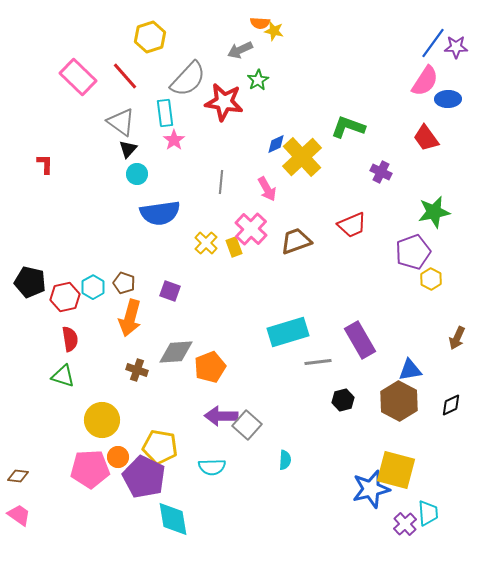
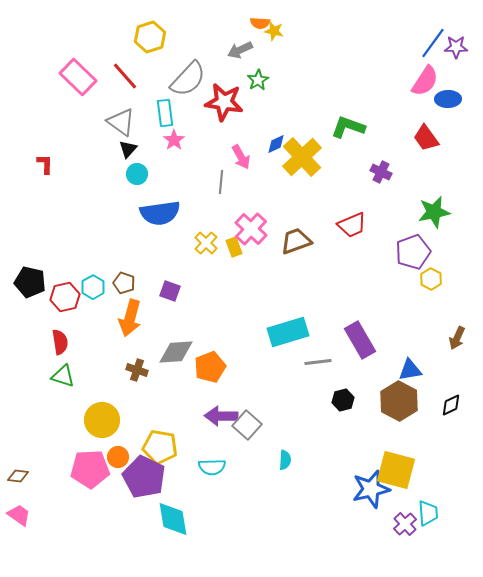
pink arrow at (267, 189): moved 26 px left, 32 px up
red semicircle at (70, 339): moved 10 px left, 3 px down
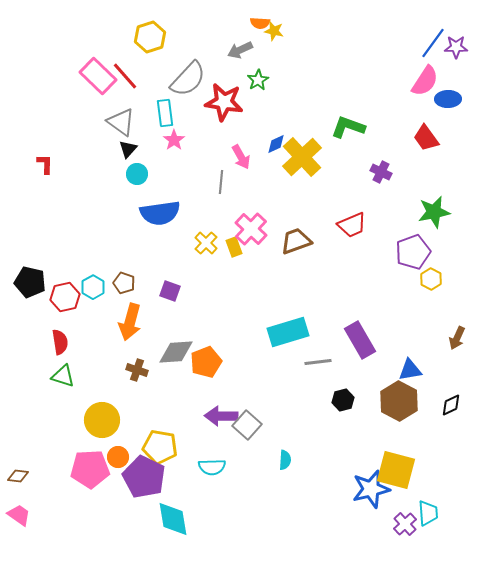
pink rectangle at (78, 77): moved 20 px right, 1 px up
orange arrow at (130, 318): moved 4 px down
orange pentagon at (210, 367): moved 4 px left, 5 px up
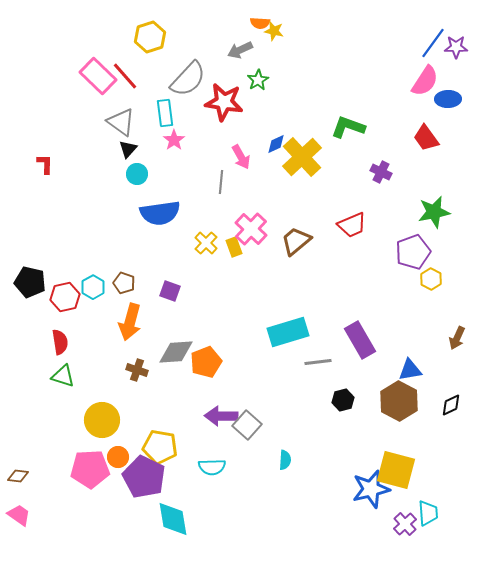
brown trapezoid at (296, 241): rotated 20 degrees counterclockwise
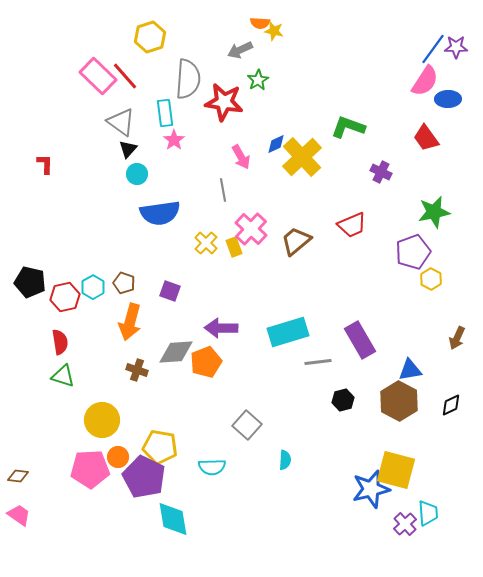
blue line at (433, 43): moved 6 px down
gray semicircle at (188, 79): rotated 39 degrees counterclockwise
gray line at (221, 182): moved 2 px right, 8 px down; rotated 15 degrees counterclockwise
purple arrow at (221, 416): moved 88 px up
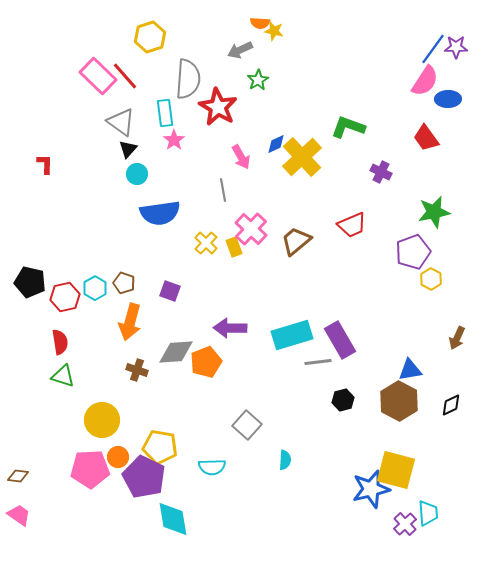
red star at (224, 102): moved 6 px left, 5 px down; rotated 21 degrees clockwise
cyan hexagon at (93, 287): moved 2 px right, 1 px down
purple arrow at (221, 328): moved 9 px right
cyan rectangle at (288, 332): moved 4 px right, 3 px down
purple rectangle at (360, 340): moved 20 px left
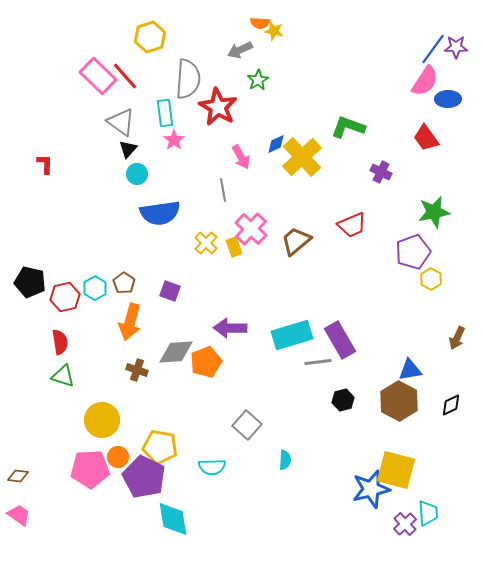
brown pentagon at (124, 283): rotated 15 degrees clockwise
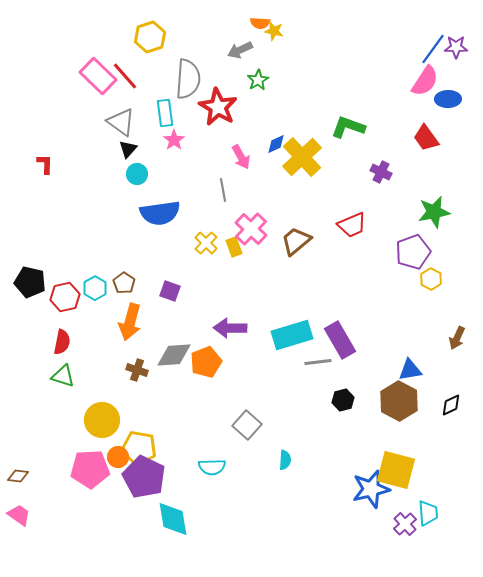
red semicircle at (60, 342): moved 2 px right; rotated 20 degrees clockwise
gray diamond at (176, 352): moved 2 px left, 3 px down
yellow pentagon at (160, 447): moved 21 px left, 1 px down
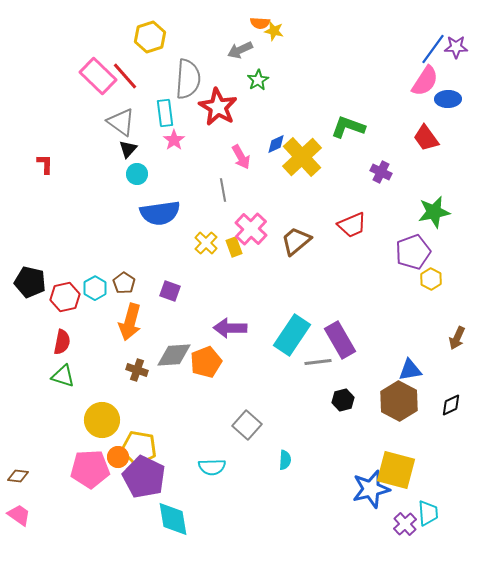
cyan rectangle at (292, 335): rotated 39 degrees counterclockwise
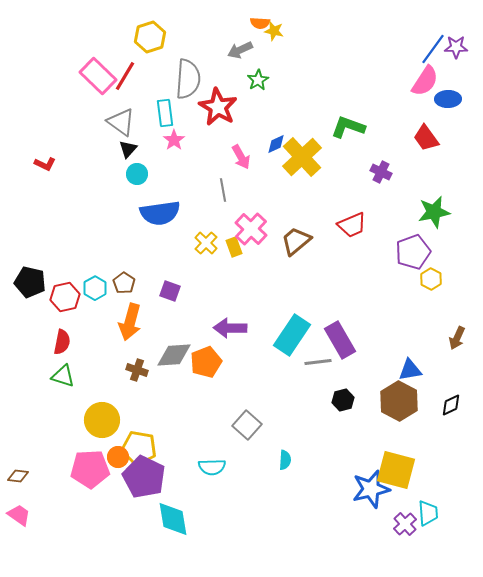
red line at (125, 76): rotated 72 degrees clockwise
red L-shape at (45, 164): rotated 115 degrees clockwise
